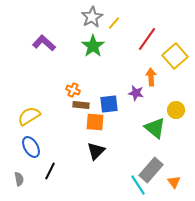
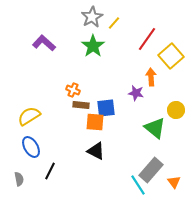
yellow square: moved 4 px left
blue square: moved 3 px left, 4 px down
black triangle: rotated 48 degrees counterclockwise
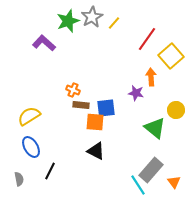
green star: moved 25 px left, 25 px up; rotated 15 degrees clockwise
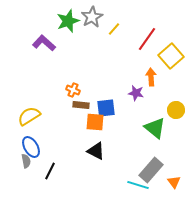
yellow line: moved 6 px down
gray semicircle: moved 7 px right, 18 px up
cyan line: rotated 40 degrees counterclockwise
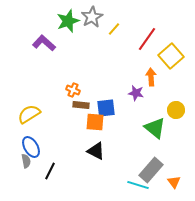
yellow semicircle: moved 2 px up
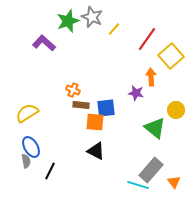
gray star: rotated 20 degrees counterclockwise
yellow semicircle: moved 2 px left, 1 px up
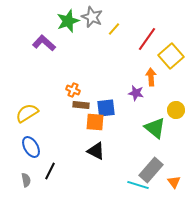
gray semicircle: moved 19 px down
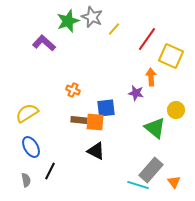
yellow square: rotated 25 degrees counterclockwise
brown rectangle: moved 2 px left, 15 px down
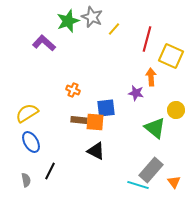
red line: rotated 20 degrees counterclockwise
blue ellipse: moved 5 px up
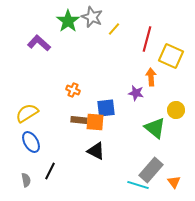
green star: rotated 15 degrees counterclockwise
purple L-shape: moved 5 px left
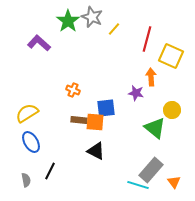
yellow circle: moved 4 px left
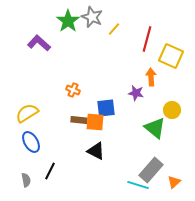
orange triangle: rotated 24 degrees clockwise
